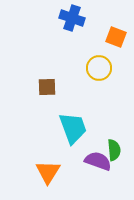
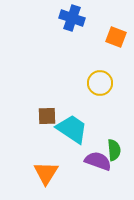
yellow circle: moved 1 px right, 15 px down
brown square: moved 29 px down
cyan trapezoid: moved 1 px left, 1 px down; rotated 36 degrees counterclockwise
orange triangle: moved 2 px left, 1 px down
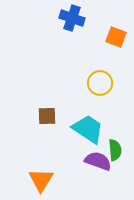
cyan trapezoid: moved 16 px right
green semicircle: moved 1 px right
orange triangle: moved 5 px left, 7 px down
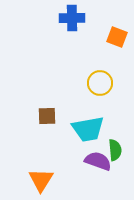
blue cross: rotated 20 degrees counterclockwise
orange square: moved 1 px right
cyan trapezoid: rotated 136 degrees clockwise
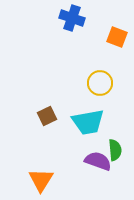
blue cross: rotated 20 degrees clockwise
brown square: rotated 24 degrees counterclockwise
cyan trapezoid: moved 7 px up
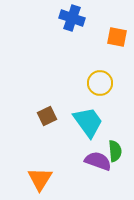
orange square: rotated 10 degrees counterclockwise
cyan trapezoid: rotated 116 degrees counterclockwise
green semicircle: moved 1 px down
orange triangle: moved 1 px left, 1 px up
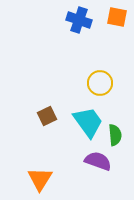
blue cross: moved 7 px right, 2 px down
orange square: moved 20 px up
green semicircle: moved 16 px up
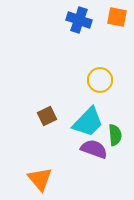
yellow circle: moved 3 px up
cyan trapezoid: rotated 80 degrees clockwise
purple semicircle: moved 4 px left, 12 px up
orange triangle: rotated 12 degrees counterclockwise
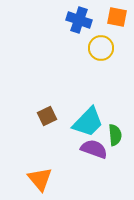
yellow circle: moved 1 px right, 32 px up
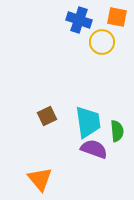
yellow circle: moved 1 px right, 6 px up
cyan trapezoid: rotated 52 degrees counterclockwise
green semicircle: moved 2 px right, 4 px up
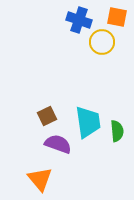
purple semicircle: moved 36 px left, 5 px up
